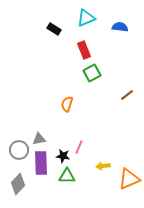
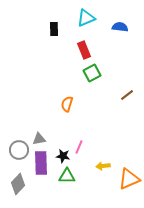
black rectangle: rotated 56 degrees clockwise
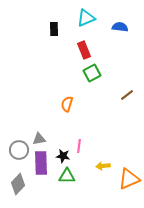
pink line: moved 1 px up; rotated 16 degrees counterclockwise
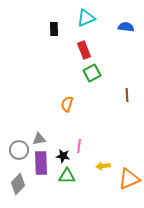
blue semicircle: moved 6 px right
brown line: rotated 56 degrees counterclockwise
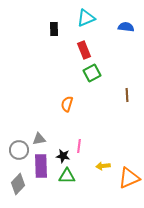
purple rectangle: moved 3 px down
orange triangle: moved 1 px up
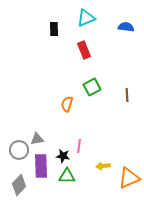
green square: moved 14 px down
gray triangle: moved 2 px left
gray diamond: moved 1 px right, 1 px down
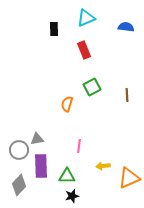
black star: moved 9 px right, 40 px down; rotated 24 degrees counterclockwise
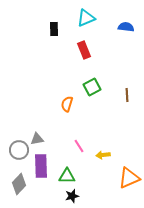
pink line: rotated 40 degrees counterclockwise
yellow arrow: moved 11 px up
gray diamond: moved 1 px up
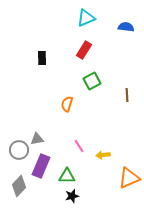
black rectangle: moved 12 px left, 29 px down
red rectangle: rotated 54 degrees clockwise
green square: moved 6 px up
purple rectangle: rotated 25 degrees clockwise
gray diamond: moved 2 px down
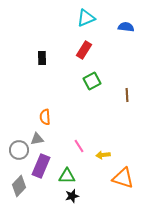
orange semicircle: moved 22 px left, 13 px down; rotated 21 degrees counterclockwise
orange triangle: moved 6 px left; rotated 40 degrees clockwise
